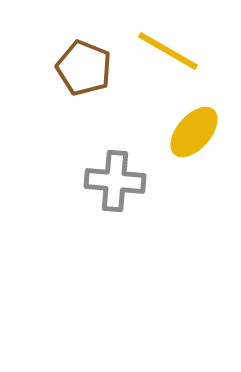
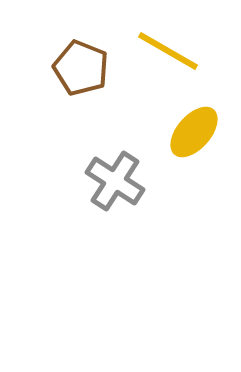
brown pentagon: moved 3 px left
gray cross: rotated 28 degrees clockwise
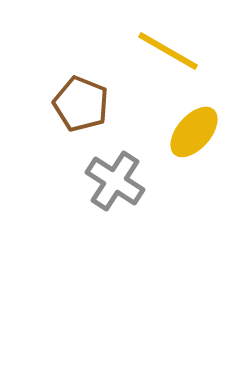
brown pentagon: moved 36 px down
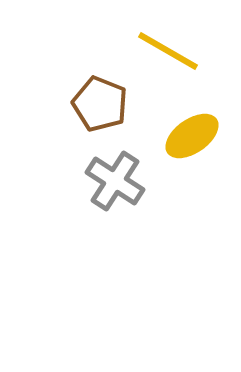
brown pentagon: moved 19 px right
yellow ellipse: moved 2 px left, 4 px down; rotated 14 degrees clockwise
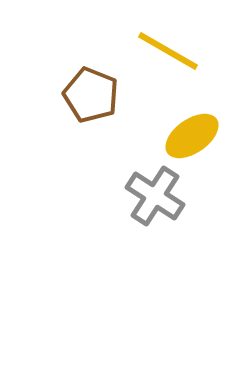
brown pentagon: moved 9 px left, 9 px up
gray cross: moved 40 px right, 15 px down
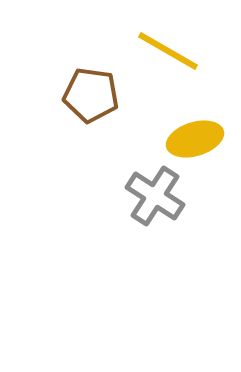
brown pentagon: rotated 14 degrees counterclockwise
yellow ellipse: moved 3 px right, 3 px down; rotated 18 degrees clockwise
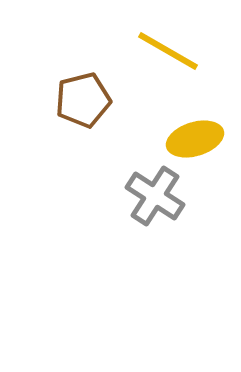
brown pentagon: moved 8 px left, 5 px down; rotated 22 degrees counterclockwise
